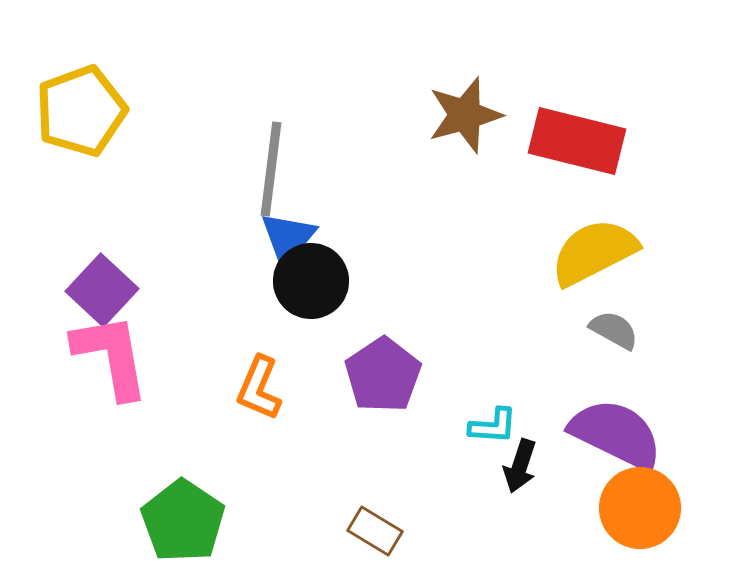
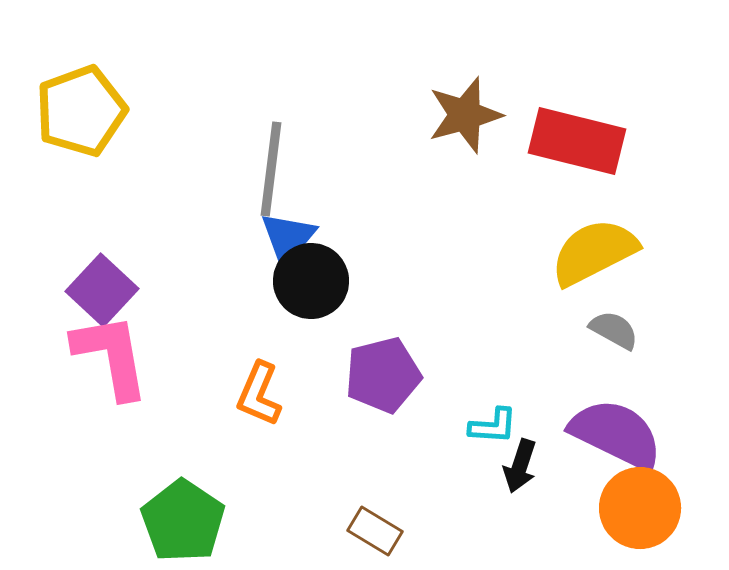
purple pentagon: rotated 20 degrees clockwise
orange L-shape: moved 6 px down
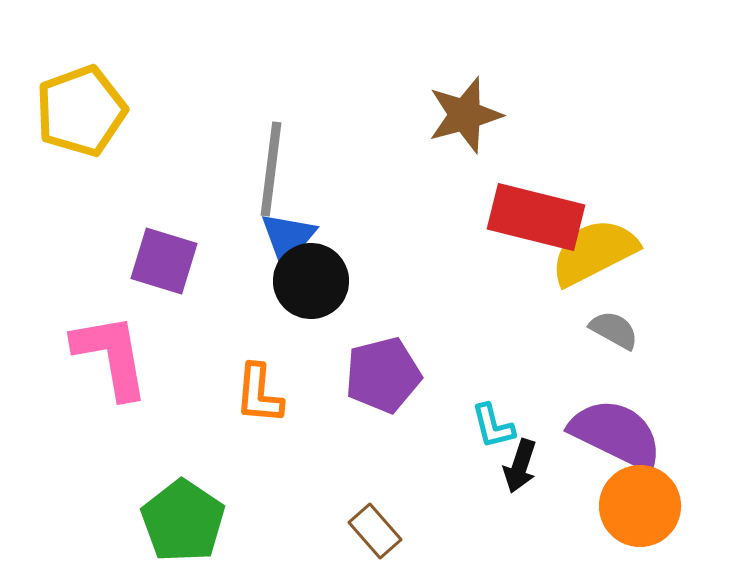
red rectangle: moved 41 px left, 76 px down
purple square: moved 62 px right, 29 px up; rotated 26 degrees counterclockwise
orange L-shape: rotated 18 degrees counterclockwise
cyan L-shape: rotated 72 degrees clockwise
orange circle: moved 2 px up
brown rectangle: rotated 18 degrees clockwise
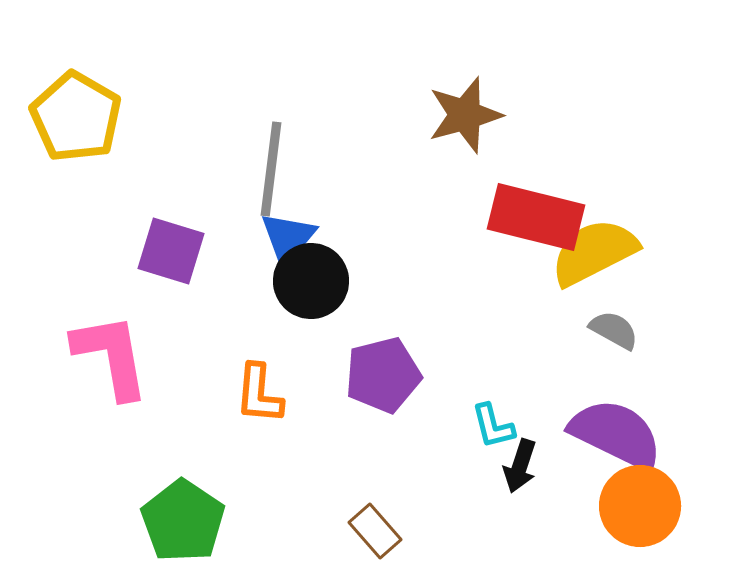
yellow pentagon: moved 5 px left, 6 px down; rotated 22 degrees counterclockwise
purple square: moved 7 px right, 10 px up
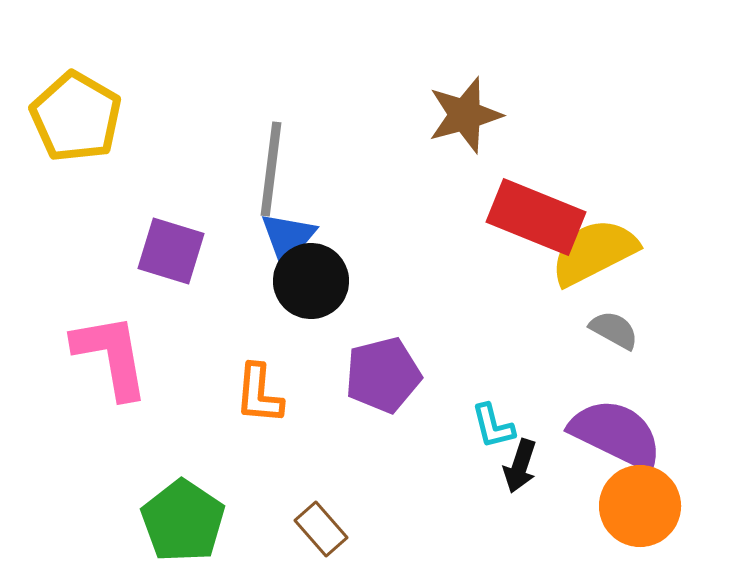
red rectangle: rotated 8 degrees clockwise
brown rectangle: moved 54 px left, 2 px up
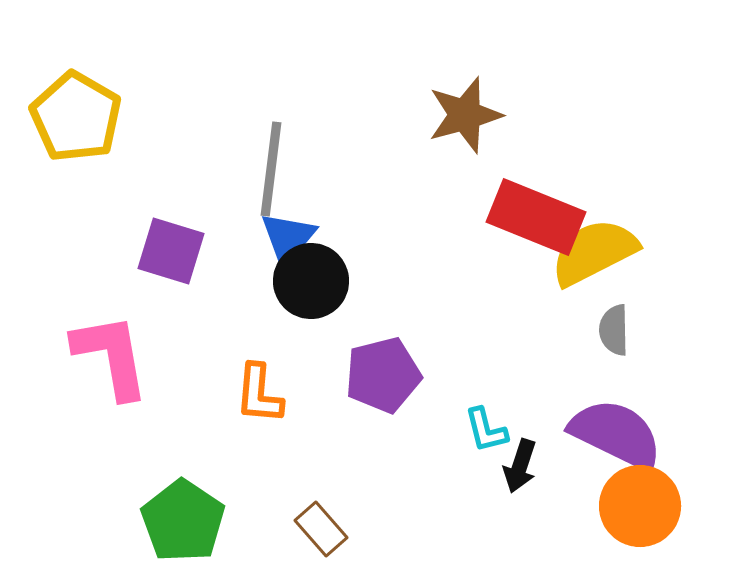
gray semicircle: rotated 120 degrees counterclockwise
cyan L-shape: moved 7 px left, 4 px down
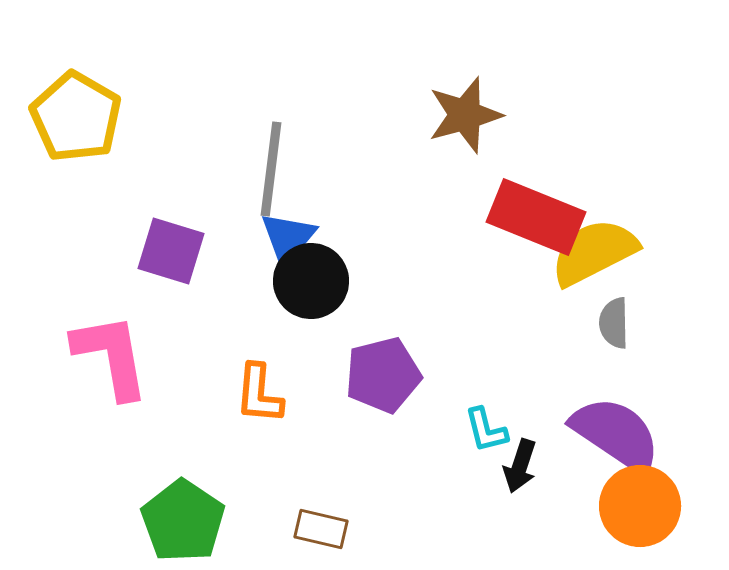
gray semicircle: moved 7 px up
purple semicircle: rotated 8 degrees clockwise
brown rectangle: rotated 36 degrees counterclockwise
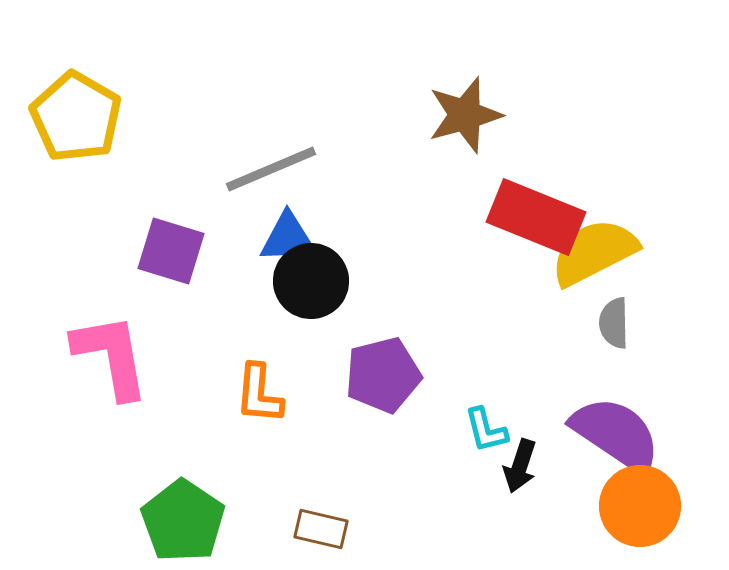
gray line: rotated 60 degrees clockwise
blue triangle: rotated 48 degrees clockwise
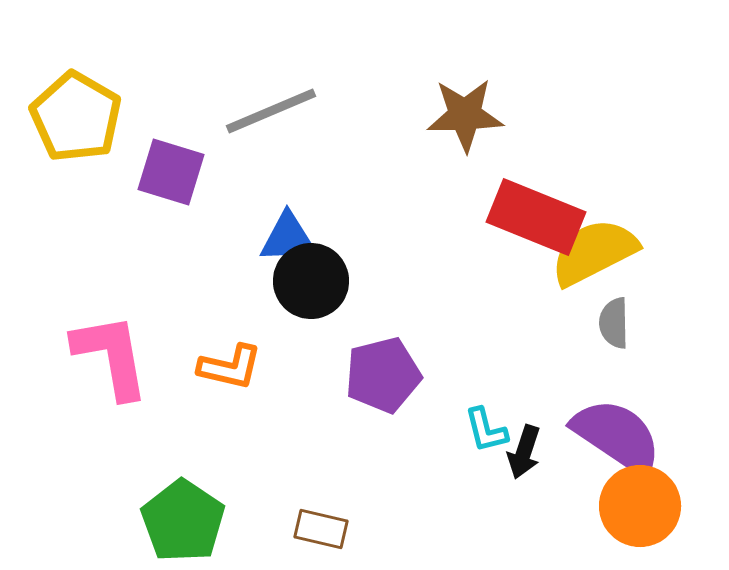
brown star: rotated 14 degrees clockwise
gray line: moved 58 px up
purple square: moved 79 px up
orange L-shape: moved 29 px left, 27 px up; rotated 82 degrees counterclockwise
purple semicircle: moved 1 px right, 2 px down
black arrow: moved 4 px right, 14 px up
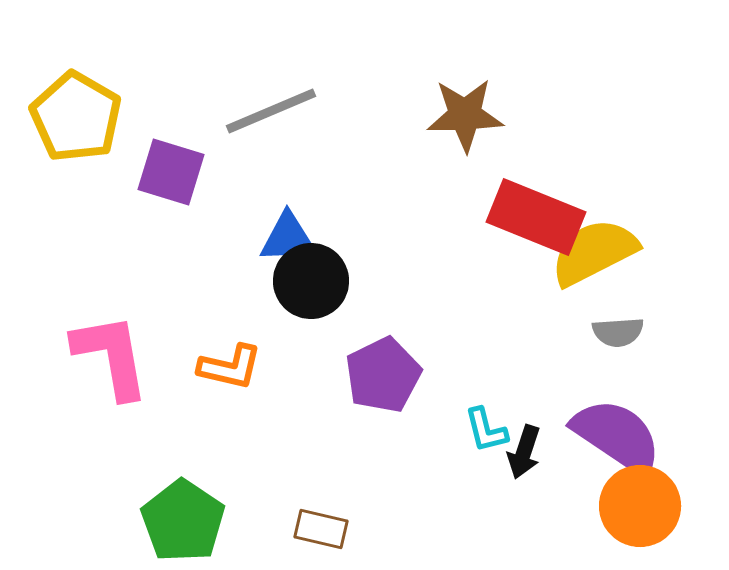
gray semicircle: moved 4 px right, 9 px down; rotated 93 degrees counterclockwise
purple pentagon: rotated 12 degrees counterclockwise
